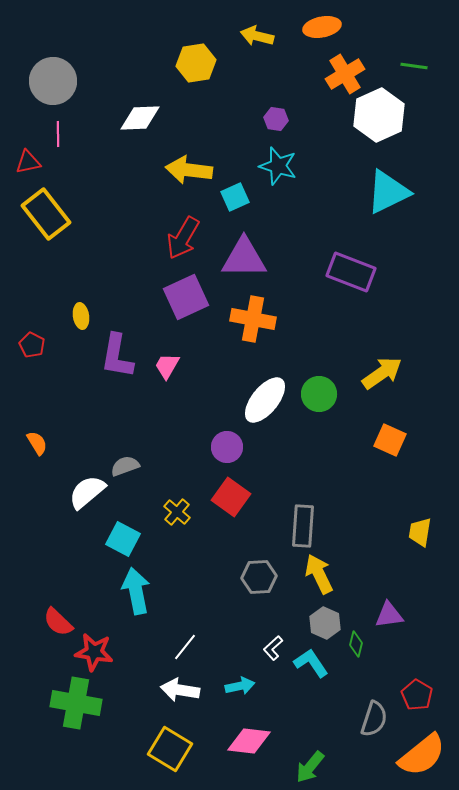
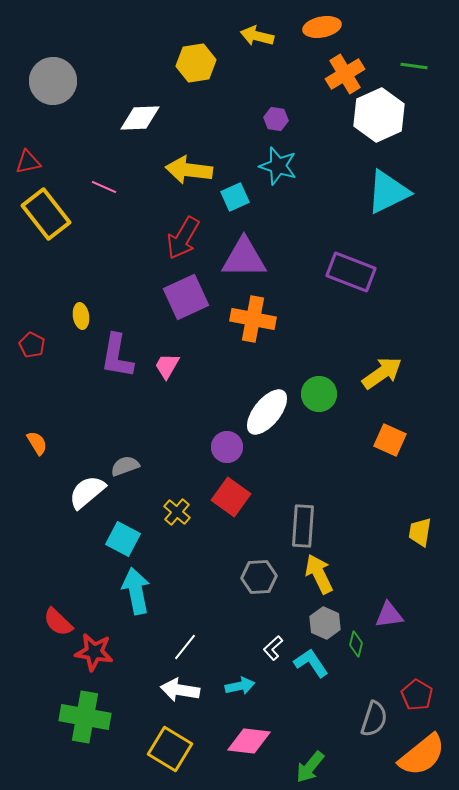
pink line at (58, 134): moved 46 px right, 53 px down; rotated 65 degrees counterclockwise
white ellipse at (265, 400): moved 2 px right, 12 px down
green cross at (76, 703): moved 9 px right, 14 px down
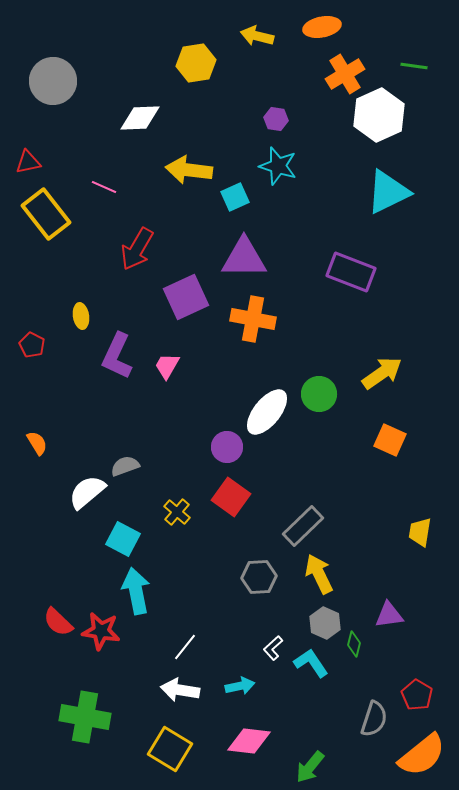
red arrow at (183, 238): moved 46 px left, 11 px down
purple L-shape at (117, 356): rotated 15 degrees clockwise
gray rectangle at (303, 526): rotated 42 degrees clockwise
green diamond at (356, 644): moved 2 px left
red star at (94, 652): moved 7 px right, 21 px up
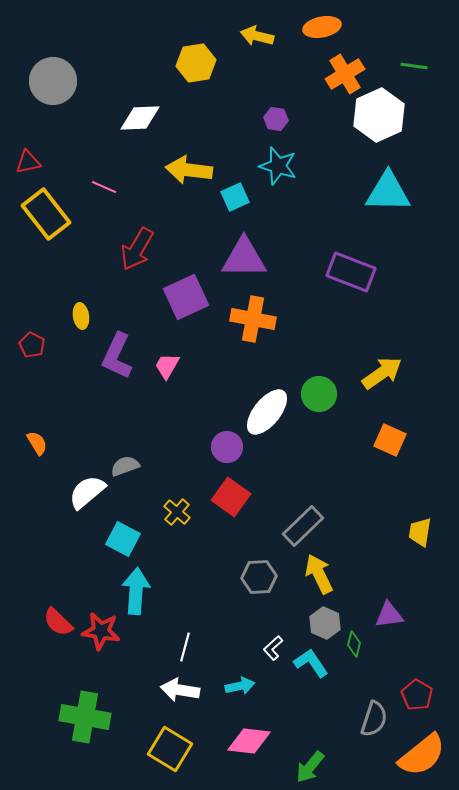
cyan triangle at (388, 192): rotated 27 degrees clockwise
cyan arrow at (136, 591): rotated 15 degrees clockwise
white line at (185, 647): rotated 24 degrees counterclockwise
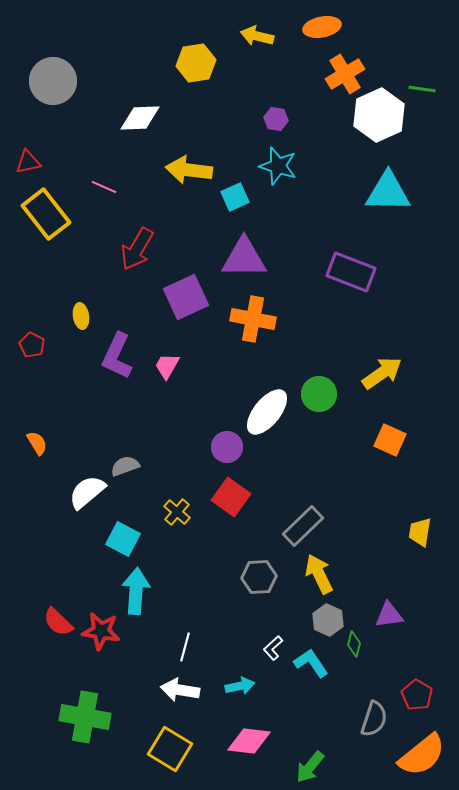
green line at (414, 66): moved 8 px right, 23 px down
gray hexagon at (325, 623): moved 3 px right, 3 px up
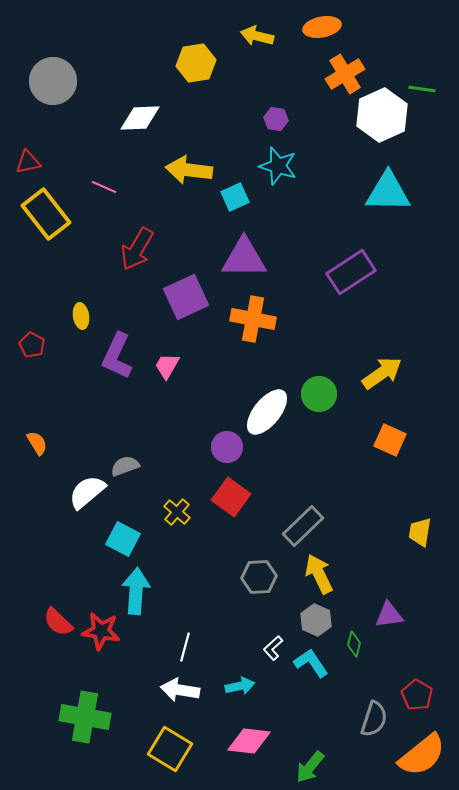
white hexagon at (379, 115): moved 3 px right
purple rectangle at (351, 272): rotated 54 degrees counterclockwise
gray hexagon at (328, 620): moved 12 px left
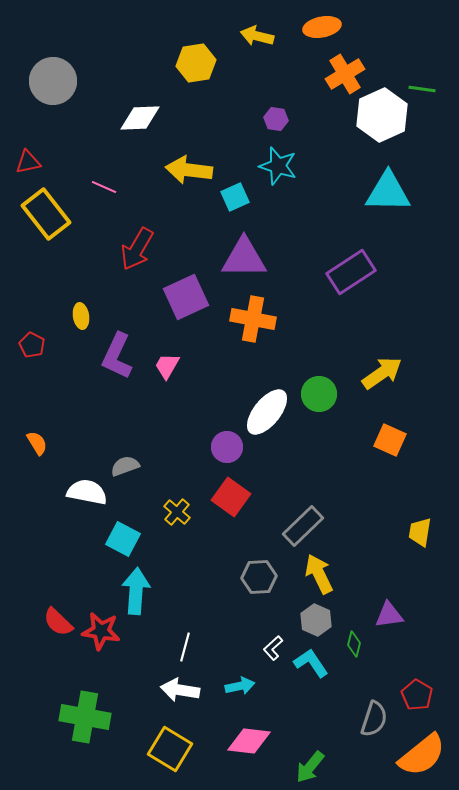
white semicircle at (87, 492): rotated 51 degrees clockwise
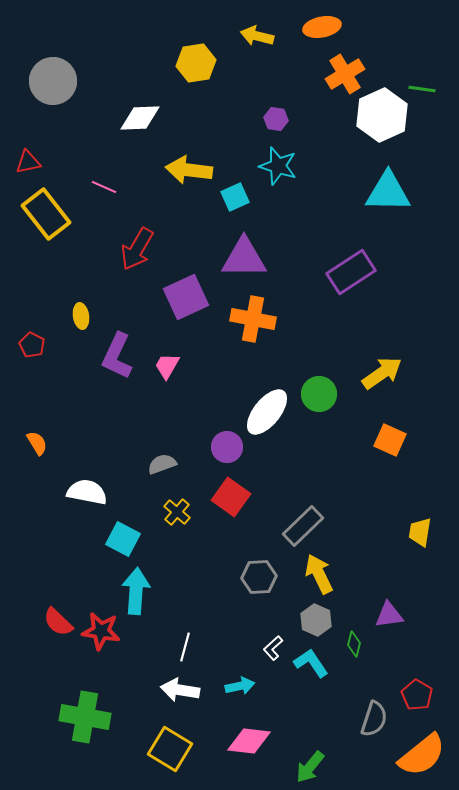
gray semicircle at (125, 466): moved 37 px right, 2 px up
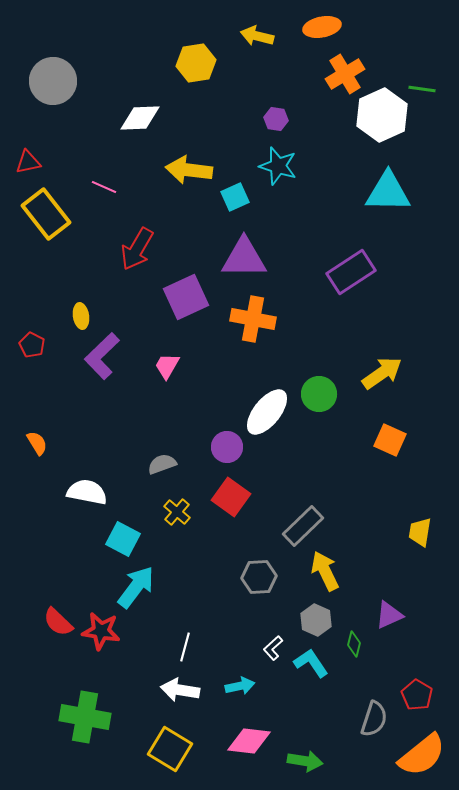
purple L-shape at (117, 356): moved 15 px left; rotated 21 degrees clockwise
yellow arrow at (319, 574): moved 6 px right, 3 px up
cyan arrow at (136, 591): moved 4 px up; rotated 33 degrees clockwise
purple triangle at (389, 615): rotated 16 degrees counterclockwise
green arrow at (310, 767): moved 5 px left, 6 px up; rotated 120 degrees counterclockwise
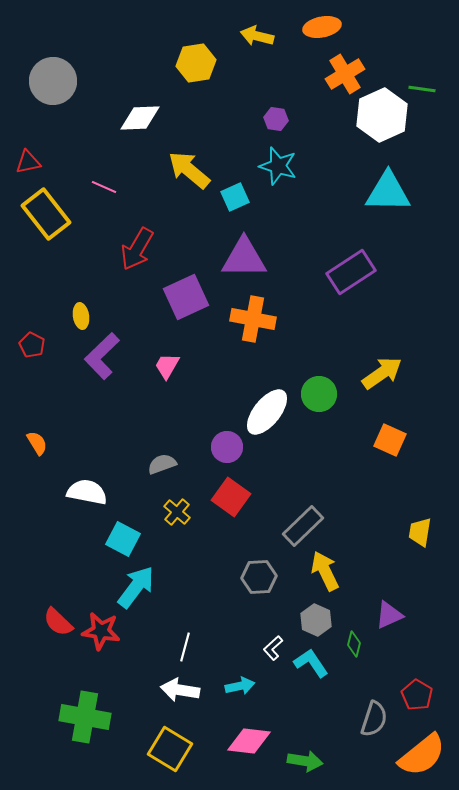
yellow arrow at (189, 170): rotated 33 degrees clockwise
